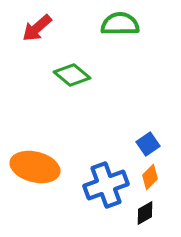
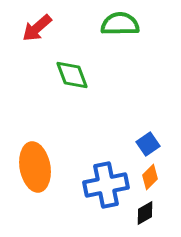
green diamond: rotated 30 degrees clockwise
orange ellipse: rotated 66 degrees clockwise
blue cross: rotated 9 degrees clockwise
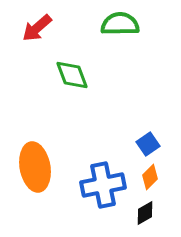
blue cross: moved 3 px left
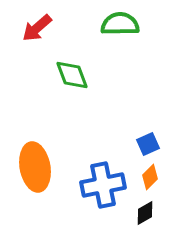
blue square: rotated 10 degrees clockwise
